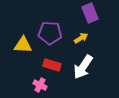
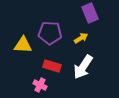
red rectangle: moved 1 px down
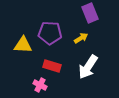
white arrow: moved 5 px right
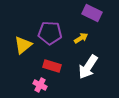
purple rectangle: moved 2 px right; rotated 42 degrees counterclockwise
yellow triangle: rotated 42 degrees counterclockwise
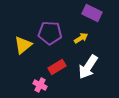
red rectangle: moved 5 px right, 1 px down; rotated 48 degrees counterclockwise
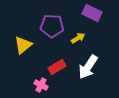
purple pentagon: moved 2 px right, 7 px up
yellow arrow: moved 3 px left
pink cross: moved 1 px right
